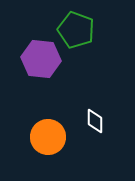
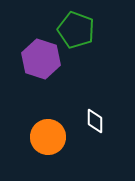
purple hexagon: rotated 12 degrees clockwise
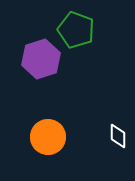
purple hexagon: rotated 24 degrees clockwise
white diamond: moved 23 px right, 15 px down
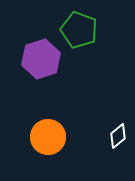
green pentagon: moved 3 px right
white diamond: rotated 50 degrees clockwise
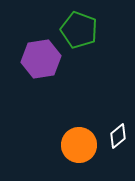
purple hexagon: rotated 9 degrees clockwise
orange circle: moved 31 px right, 8 px down
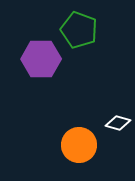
purple hexagon: rotated 9 degrees clockwise
white diamond: moved 13 px up; rotated 55 degrees clockwise
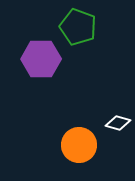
green pentagon: moved 1 px left, 3 px up
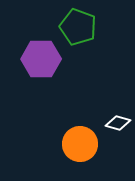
orange circle: moved 1 px right, 1 px up
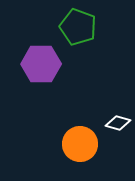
purple hexagon: moved 5 px down
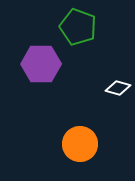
white diamond: moved 35 px up
